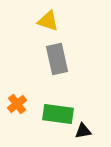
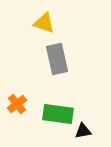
yellow triangle: moved 4 px left, 2 px down
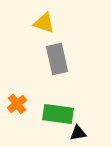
black triangle: moved 5 px left, 2 px down
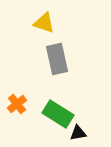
green rectangle: rotated 24 degrees clockwise
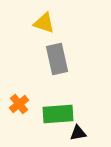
orange cross: moved 2 px right
green rectangle: rotated 36 degrees counterclockwise
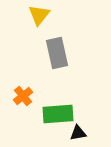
yellow triangle: moved 5 px left, 8 px up; rotated 50 degrees clockwise
gray rectangle: moved 6 px up
orange cross: moved 4 px right, 8 px up
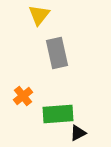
black triangle: rotated 18 degrees counterclockwise
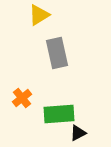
yellow triangle: rotated 20 degrees clockwise
orange cross: moved 1 px left, 2 px down
green rectangle: moved 1 px right
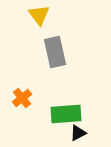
yellow triangle: rotated 35 degrees counterclockwise
gray rectangle: moved 2 px left, 1 px up
green rectangle: moved 7 px right
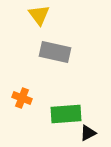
gray rectangle: rotated 64 degrees counterclockwise
orange cross: rotated 30 degrees counterclockwise
black triangle: moved 10 px right
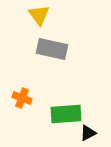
gray rectangle: moved 3 px left, 3 px up
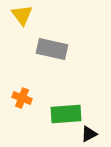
yellow triangle: moved 17 px left
black triangle: moved 1 px right, 1 px down
